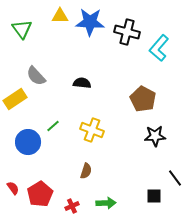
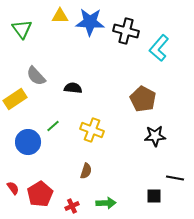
black cross: moved 1 px left, 1 px up
black semicircle: moved 9 px left, 5 px down
black line: rotated 42 degrees counterclockwise
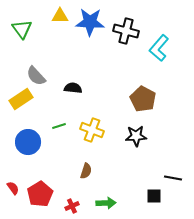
yellow rectangle: moved 6 px right
green line: moved 6 px right; rotated 24 degrees clockwise
black star: moved 19 px left
black line: moved 2 px left
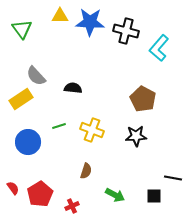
green arrow: moved 9 px right, 8 px up; rotated 30 degrees clockwise
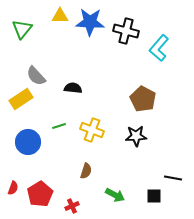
green triangle: rotated 15 degrees clockwise
red semicircle: rotated 56 degrees clockwise
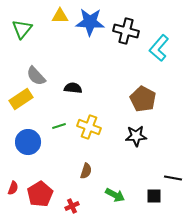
yellow cross: moved 3 px left, 3 px up
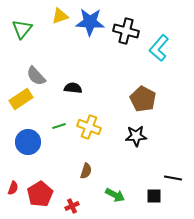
yellow triangle: rotated 18 degrees counterclockwise
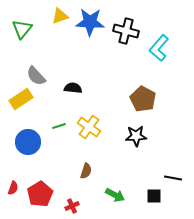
yellow cross: rotated 15 degrees clockwise
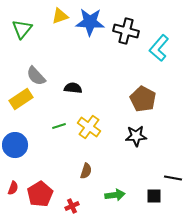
blue circle: moved 13 px left, 3 px down
green arrow: rotated 36 degrees counterclockwise
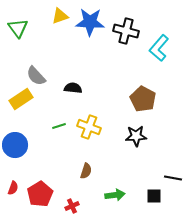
green triangle: moved 4 px left, 1 px up; rotated 15 degrees counterclockwise
yellow cross: rotated 15 degrees counterclockwise
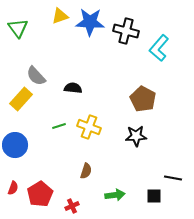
yellow rectangle: rotated 15 degrees counterclockwise
